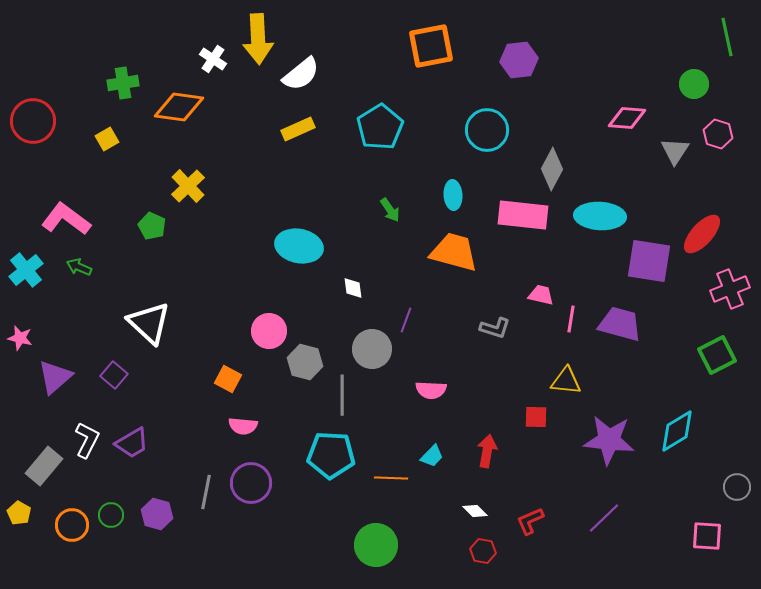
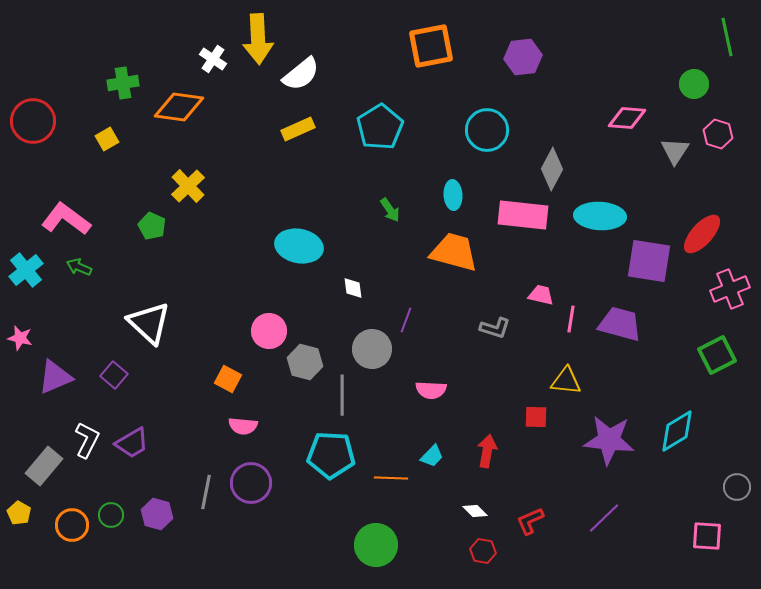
purple hexagon at (519, 60): moved 4 px right, 3 px up
purple triangle at (55, 377): rotated 18 degrees clockwise
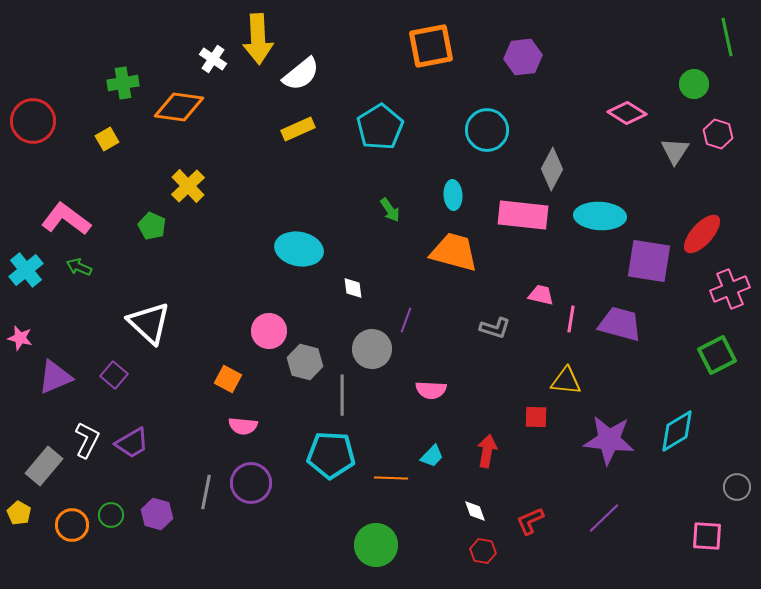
pink diamond at (627, 118): moved 5 px up; rotated 27 degrees clockwise
cyan ellipse at (299, 246): moved 3 px down
white diamond at (475, 511): rotated 25 degrees clockwise
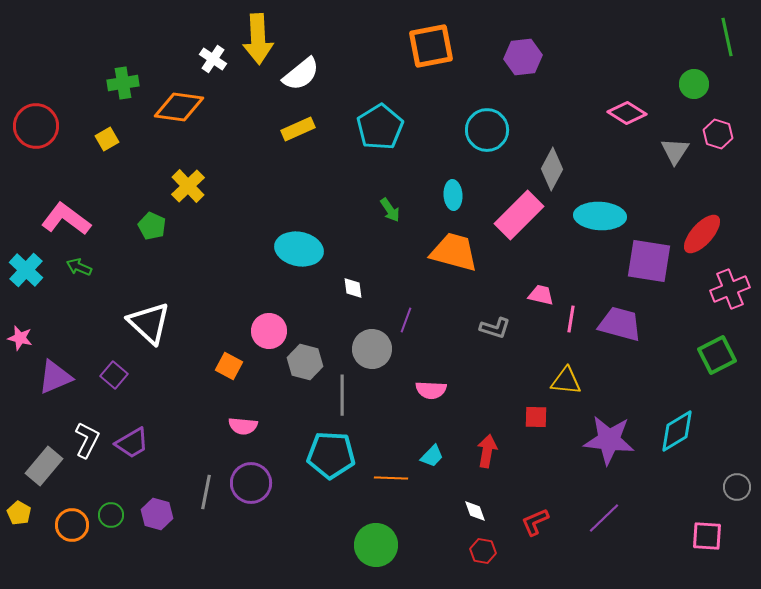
red circle at (33, 121): moved 3 px right, 5 px down
pink rectangle at (523, 215): moved 4 px left; rotated 51 degrees counterclockwise
cyan cross at (26, 270): rotated 8 degrees counterclockwise
orange square at (228, 379): moved 1 px right, 13 px up
red L-shape at (530, 521): moved 5 px right, 1 px down
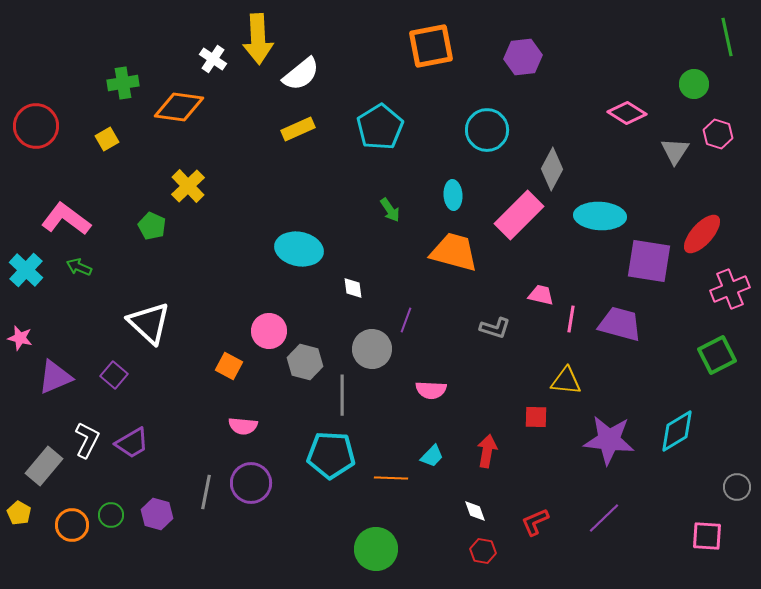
green circle at (376, 545): moved 4 px down
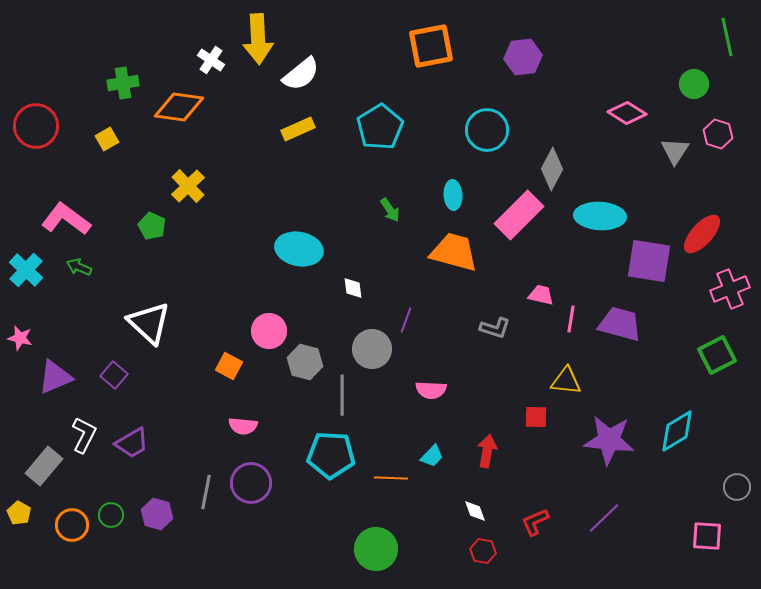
white cross at (213, 59): moved 2 px left, 1 px down
white L-shape at (87, 440): moved 3 px left, 5 px up
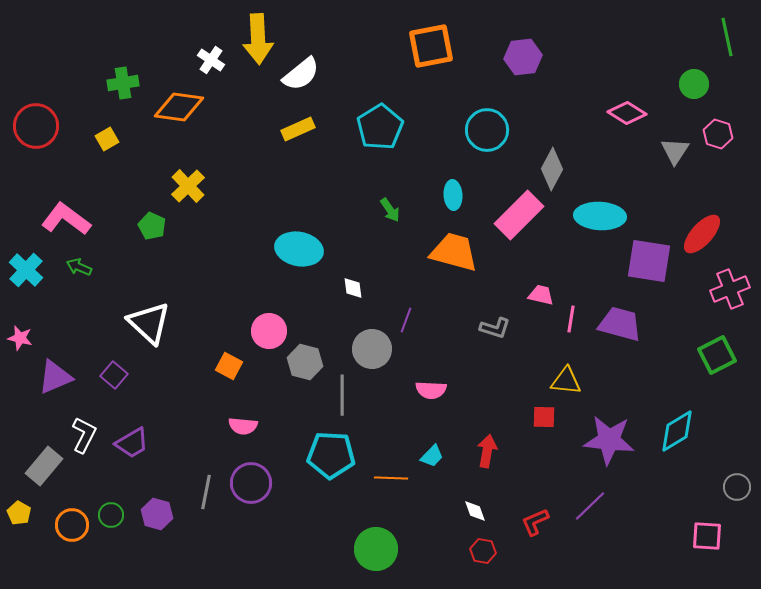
red square at (536, 417): moved 8 px right
purple line at (604, 518): moved 14 px left, 12 px up
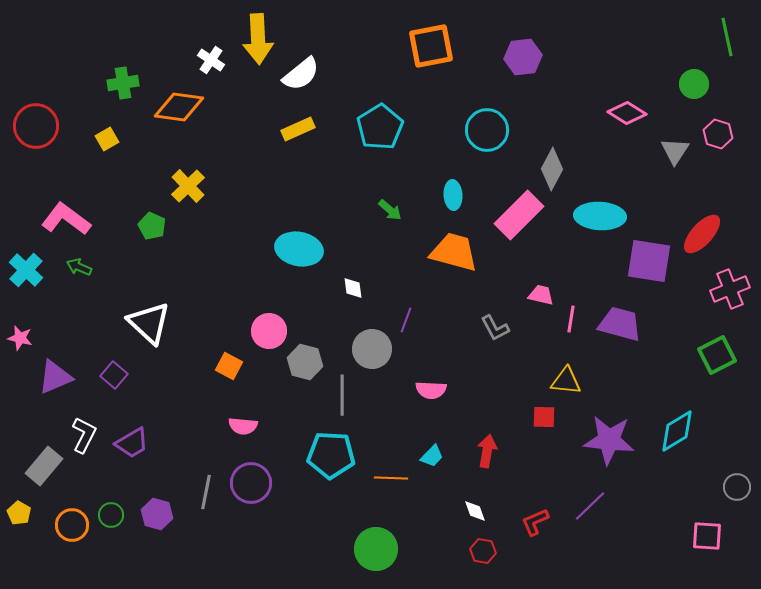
green arrow at (390, 210): rotated 15 degrees counterclockwise
gray L-shape at (495, 328): rotated 44 degrees clockwise
